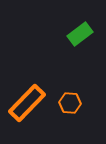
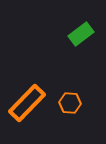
green rectangle: moved 1 px right
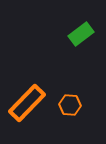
orange hexagon: moved 2 px down
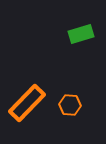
green rectangle: rotated 20 degrees clockwise
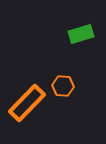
orange hexagon: moved 7 px left, 19 px up
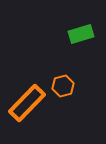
orange hexagon: rotated 20 degrees counterclockwise
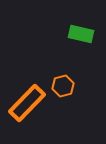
green rectangle: rotated 30 degrees clockwise
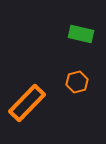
orange hexagon: moved 14 px right, 4 px up
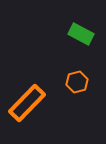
green rectangle: rotated 15 degrees clockwise
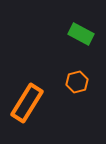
orange rectangle: rotated 12 degrees counterclockwise
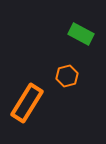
orange hexagon: moved 10 px left, 6 px up
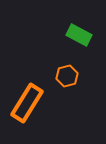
green rectangle: moved 2 px left, 1 px down
